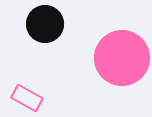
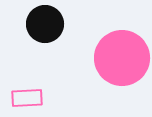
pink rectangle: rotated 32 degrees counterclockwise
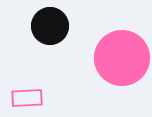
black circle: moved 5 px right, 2 px down
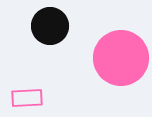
pink circle: moved 1 px left
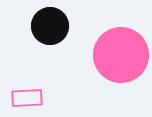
pink circle: moved 3 px up
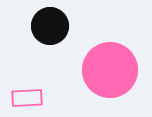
pink circle: moved 11 px left, 15 px down
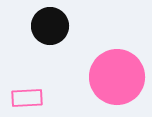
pink circle: moved 7 px right, 7 px down
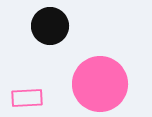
pink circle: moved 17 px left, 7 px down
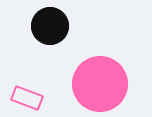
pink rectangle: rotated 24 degrees clockwise
